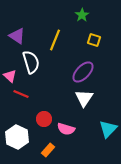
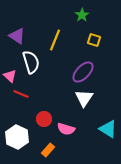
cyan triangle: rotated 42 degrees counterclockwise
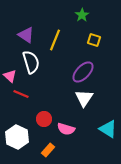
purple triangle: moved 9 px right, 1 px up
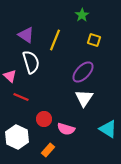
red line: moved 3 px down
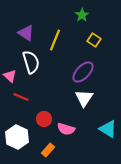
purple triangle: moved 2 px up
yellow square: rotated 16 degrees clockwise
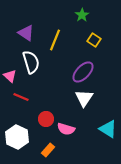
red circle: moved 2 px right
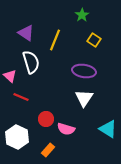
purple ellipse: moved 1 px right, 1 px up; rotated 55 degrees clockwise
